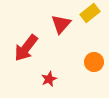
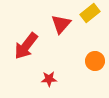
red arrow: moved 2 px up
orange circle: moved 1 px right, 1 px up
red star: rotated 21 degrees clockwise
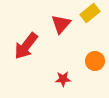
red star: moved 14 px right
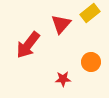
red arrow: moved 2 px right, 1 px up
orange circle: moved 4 px left, 1 px down
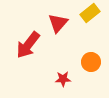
red triangle: moved 3 px left, 1 px up
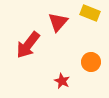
yellow rectangle: rotated 60 degrees clockwise
red triangle: moved 1 px up
red star: moved 1 px left, 2 px down; rotated 28 degrees clockwise
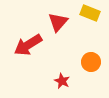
red arrow: rotated 20 degrees clockwise
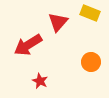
red star: moved 22 px left
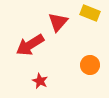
red arrow: moved 2 px right
orange circle: moved 1 px left, 3 px down
